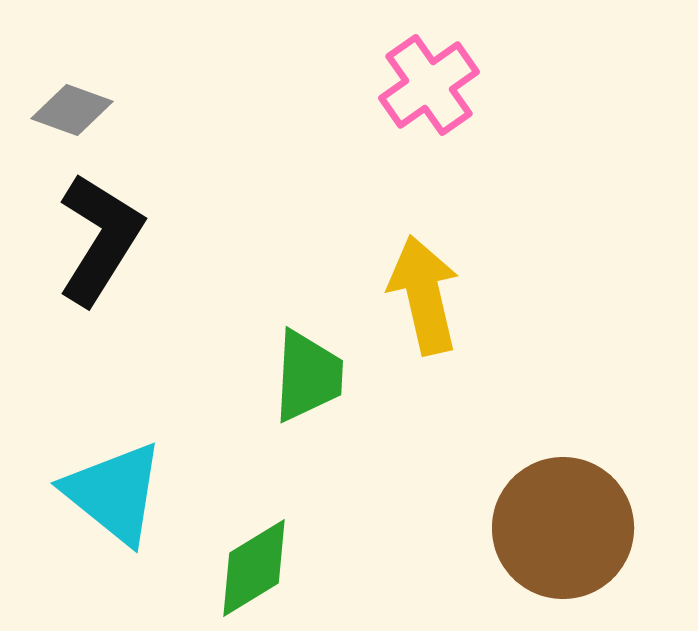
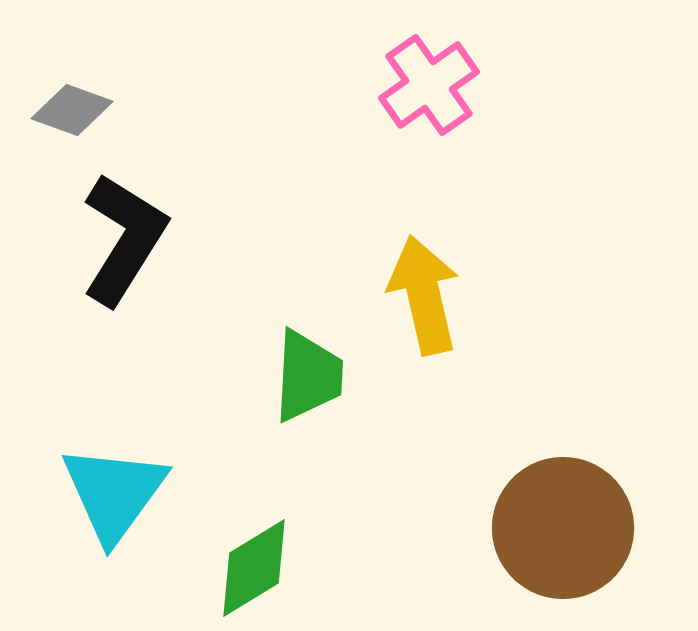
black L-shape: moved 24 px right
cyan triangle: rotated 27 degrees clockwise
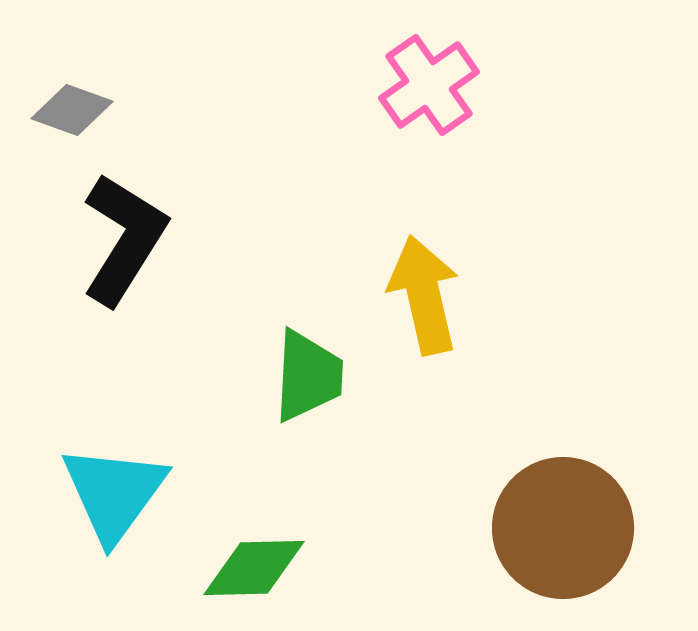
green diamond: rotated 30 degrees clockwise
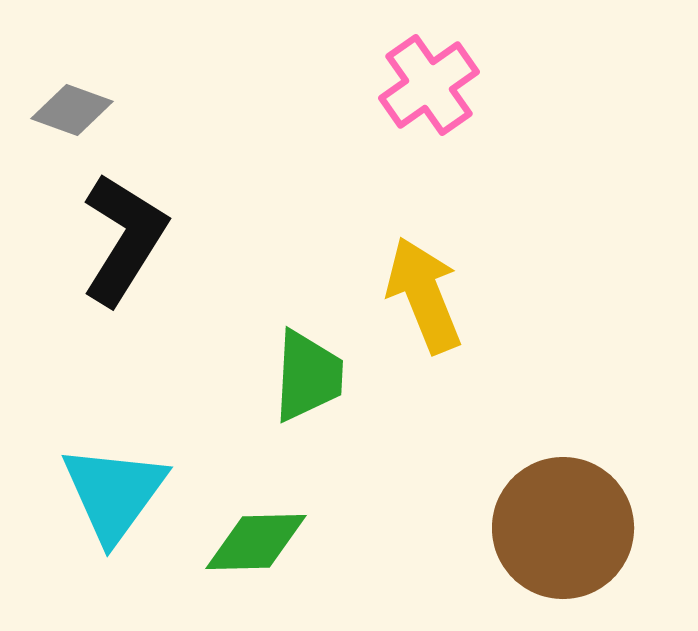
yellow arrow: rotated 9 degrees counterclockwise
green diamond: moved 2 px right, 26 px up
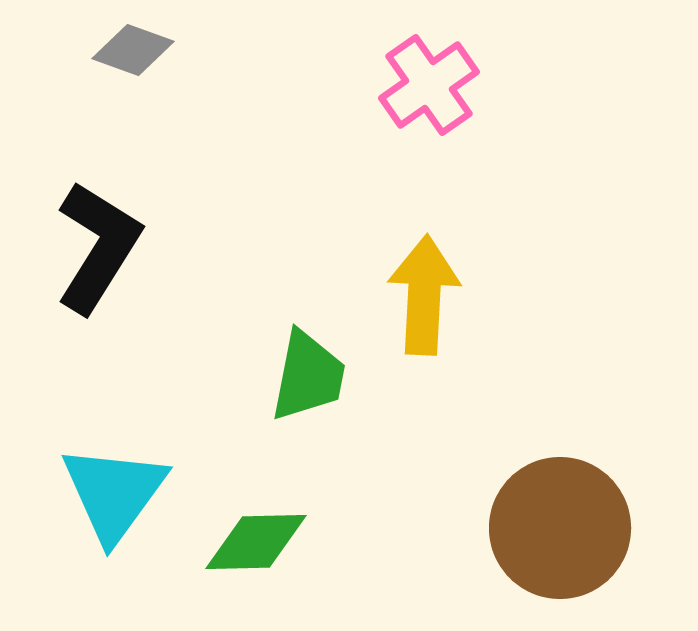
gray diamond: moved 61 px right, 60 px up
black L-shape: moved 26 px left, 8 px down
yellow arrow: rotated 25 degrees clockwise
green trapezoid: rotated 8 degrees clockwise
brown circle: moved 3 px left
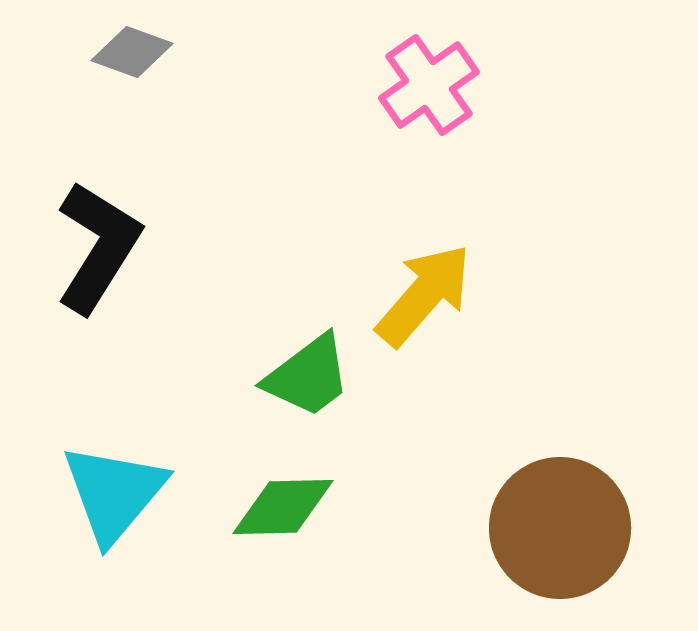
gray diamond: moved 1 px left, 2 px down
yellow arrow: rotated 38 degrees clockwise
green trapezoid: rotated 42 degrees clockwise
cyan triangle: rotated 4 degrees clockwise
green diamond: moved 27 px right, 35 px up
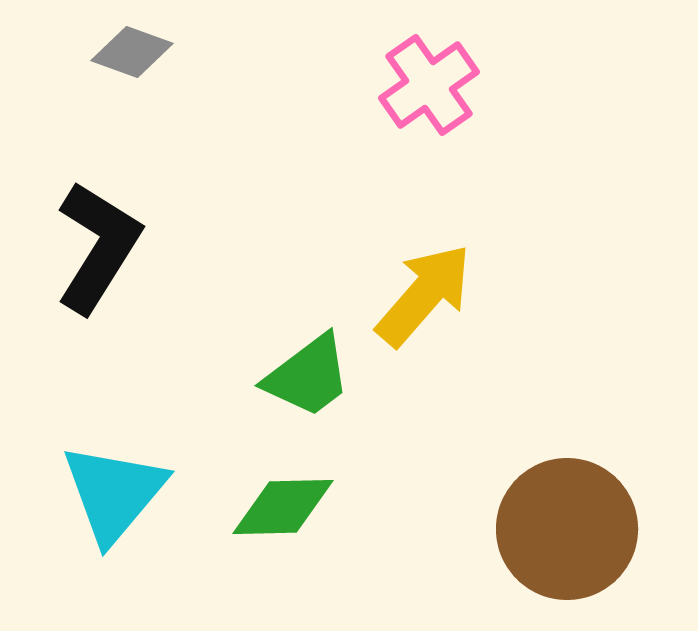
brown circle: moved 7 px right, 1 px down
